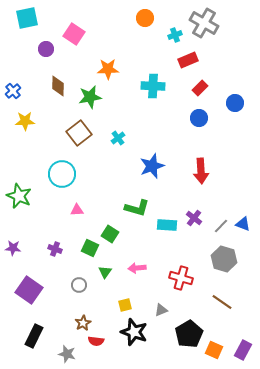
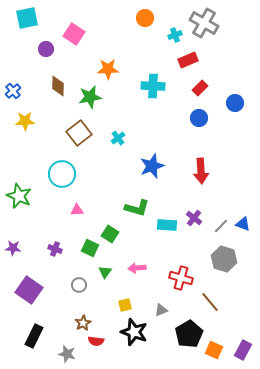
brown line at (222, 302): moved 12 px left; rotated 15 degrees clockwise
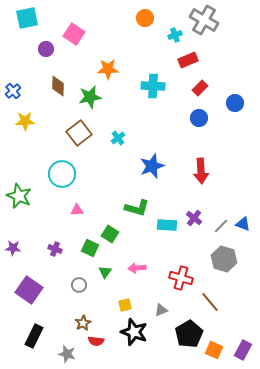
gray cross at (204, 23): moved 3 px up
